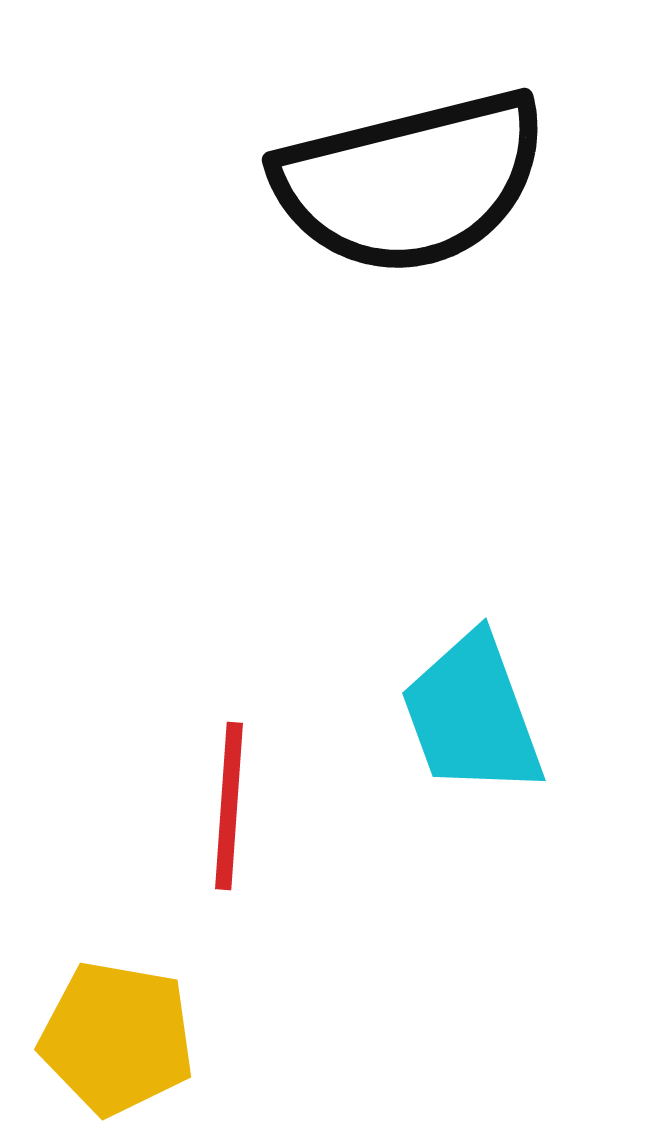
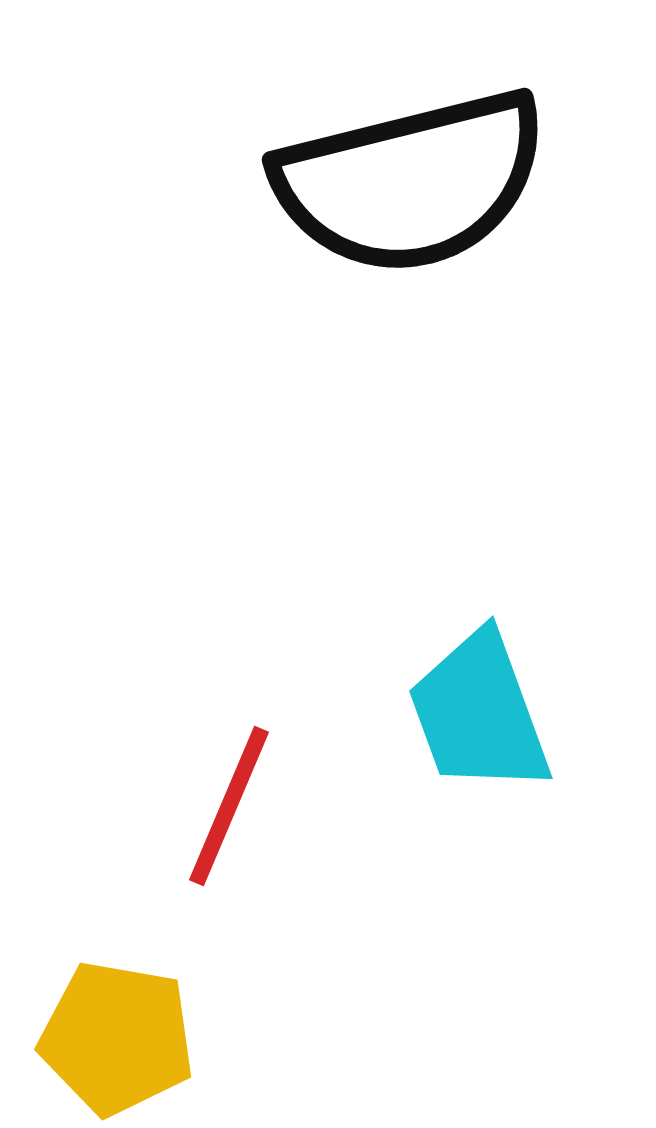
cyan trapezoid: moved 7 px right, 2 px up
red line: rotated 19 degrees clockwise
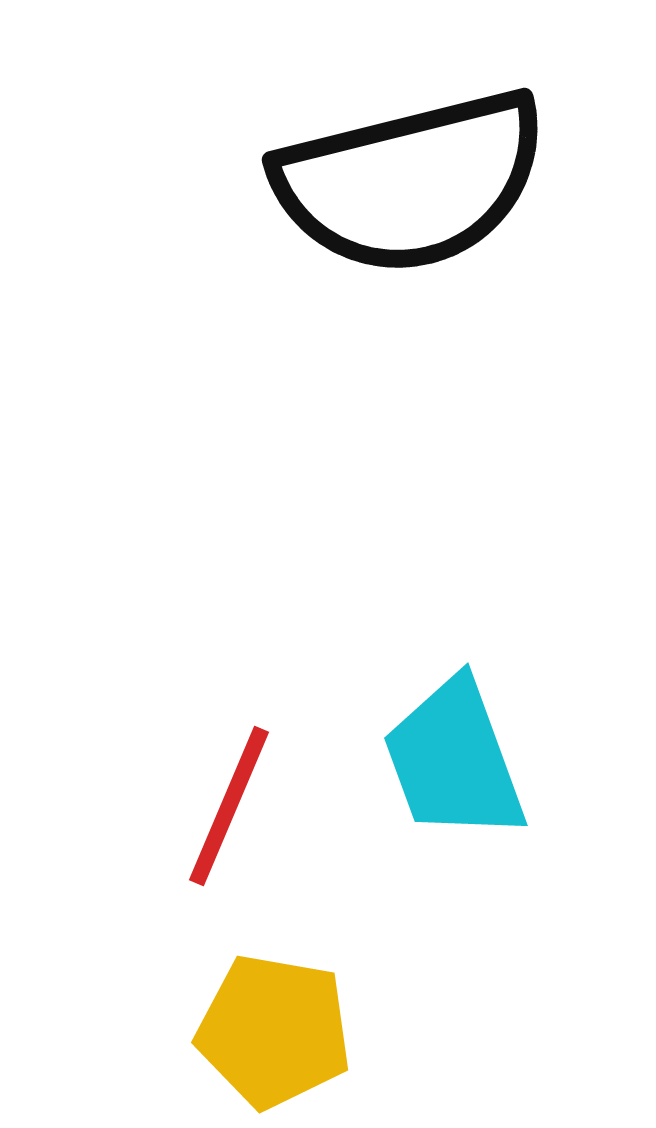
cyan trapezoid: moved 25 px left, 47 px down
yellow pentagon: moved 157 px right, 7 px up
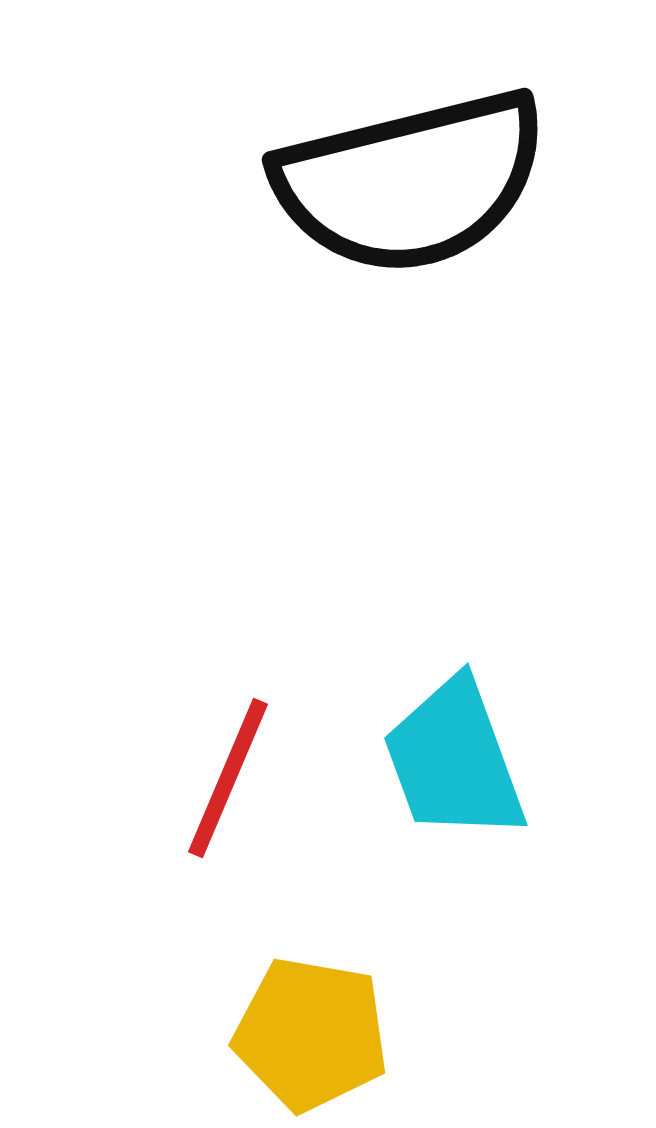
red line: moved 1 px left, 28 px up
yellow pentagon: moved 37 px right, 3 px down
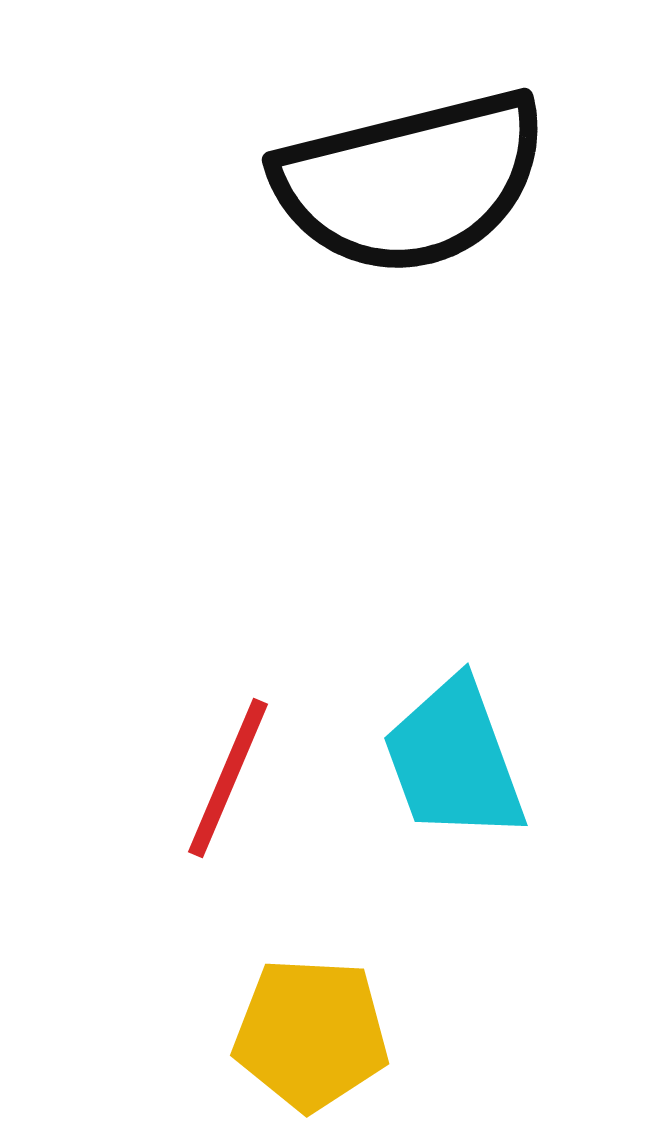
yellow pentagon: rotated 7 degrees counterclockwise
